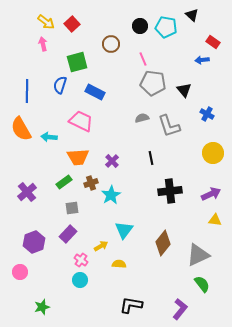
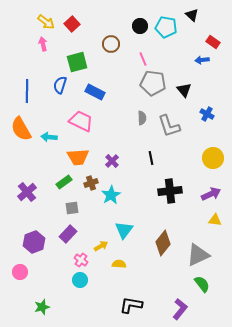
gray semicircle at (142, 118): rotated 104 degrees clockwise
yellow circle at (213, 153): moved 5 px down
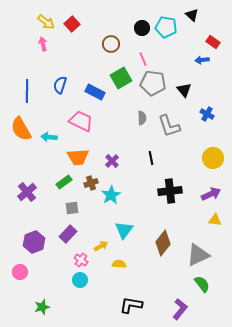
black circle at (140, 26): moved 2 px right, 2 px down
green square at (77, 62): moved 44 px right, 16 px down; rotated 15 degrees counterclockwise
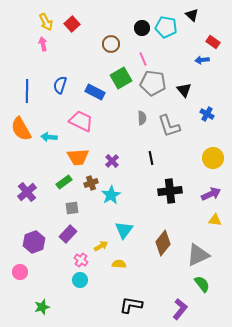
yellow arrow at (46, 22): rotated 24 degrees clockwise
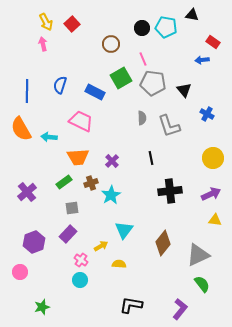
black triangle at (192, 15): rotated 32 degrees counterclockwise
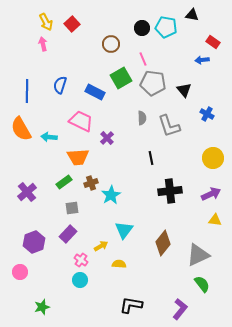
purple cross at (112, 161): moved 5 px left, 23 px up
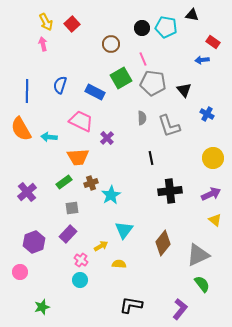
yellow triangle at (215, 220): rotated 32 degrees clockwise
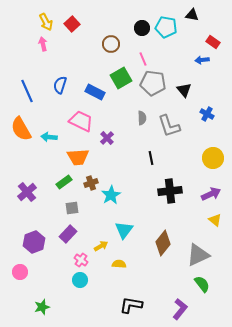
blue line at (27, 91): rotated 25 degrees counterclockwise
